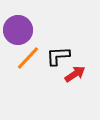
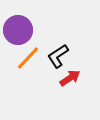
black L-shape: rotated 30 degrees counterclockwise
red arrow: moved 5 px left, 4 px down
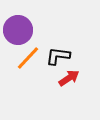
black L-shape: rotated 40 degrees clockwise
red arrow: moved 1 px left
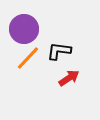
purple circle: moved 6 px right, 1 px up
black L-shape: moved 1 px right, 5 px up
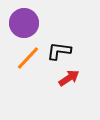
purple circle: moved 6 px up
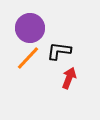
purple circle: moved 6 px right, 5 px down
red arrow: rotated 35 degrees counterclockwise
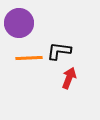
purple circle: moved 11 px left, 5 px up
orange line: moved 1 px right; rotated 44 degrees clockwise
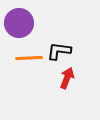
red arrow: moved 2 px left
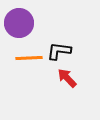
red arrow: rotated 65 degrees counterclockwise
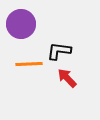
purple circle: moved 2 px right, 1 px down
orange line: moved 6 px down
